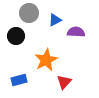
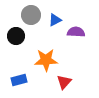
gray circle: moved 2 px right, 2 px down
orange star: rotated 25 degrees clockwise
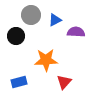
blue rectangle: moved 2 px down
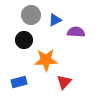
black circle: moved 8 px right, 4 px down
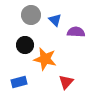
blue triangle: rotated 48 degrees counterclockwise
black circle: moved 1 px right, 5 px down
orange star: moved 1 px left, 1 px up; rotated 15 degrees clockwise
red triangle: moved 2 px right
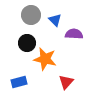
purple semicircle: moved 2 px left, 2 px down
black circle: moved 2 px right, 2 px up
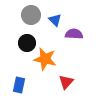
blue rectangle: moved 3 px down; rotated 63 degrees counterclockwise
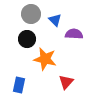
gray circle: moved 1 px up
black circle: moved 4 px up
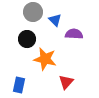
gray circle: moved 2 px right, 2 px up
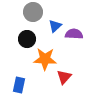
blue triangle: moved 6 px down; rotated 32 degrees clockwise
orange star: rotated 10 degrees counterclockwise
red triangle: moved 2 px left, 5 px up
